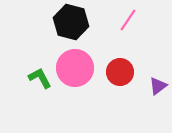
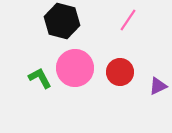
black hexagon: moved 9 px left, 1 px up
purple triangle: rotated 12 degrees clockwise
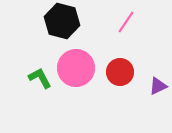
pink line: moved 2 px left, 2 px down
pink circle: moved 1 px right
